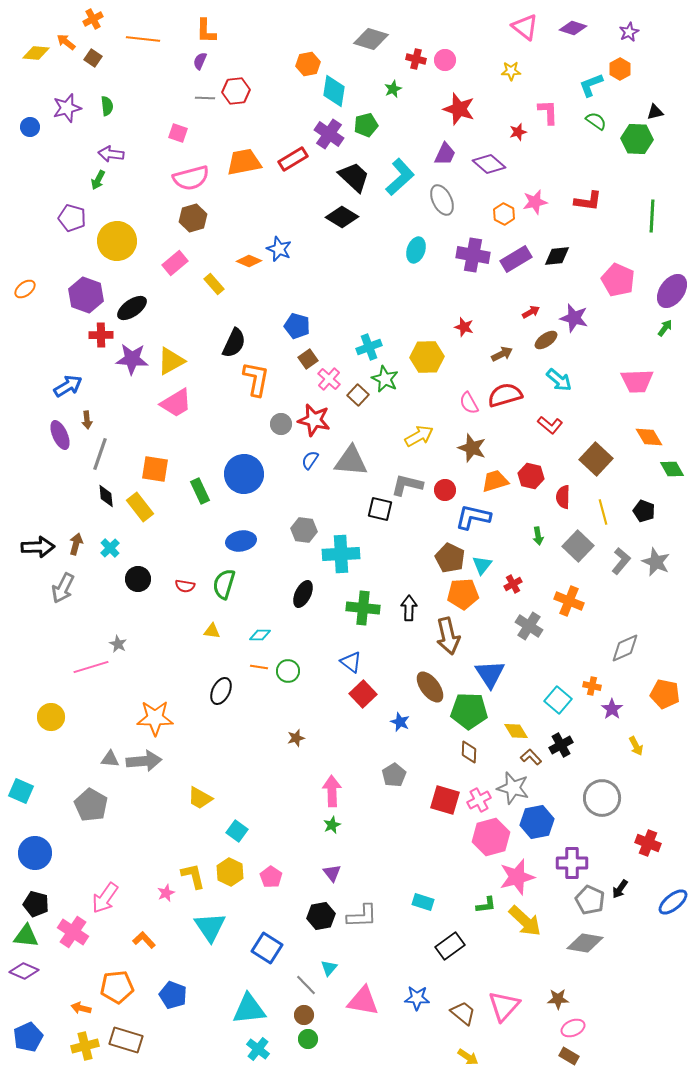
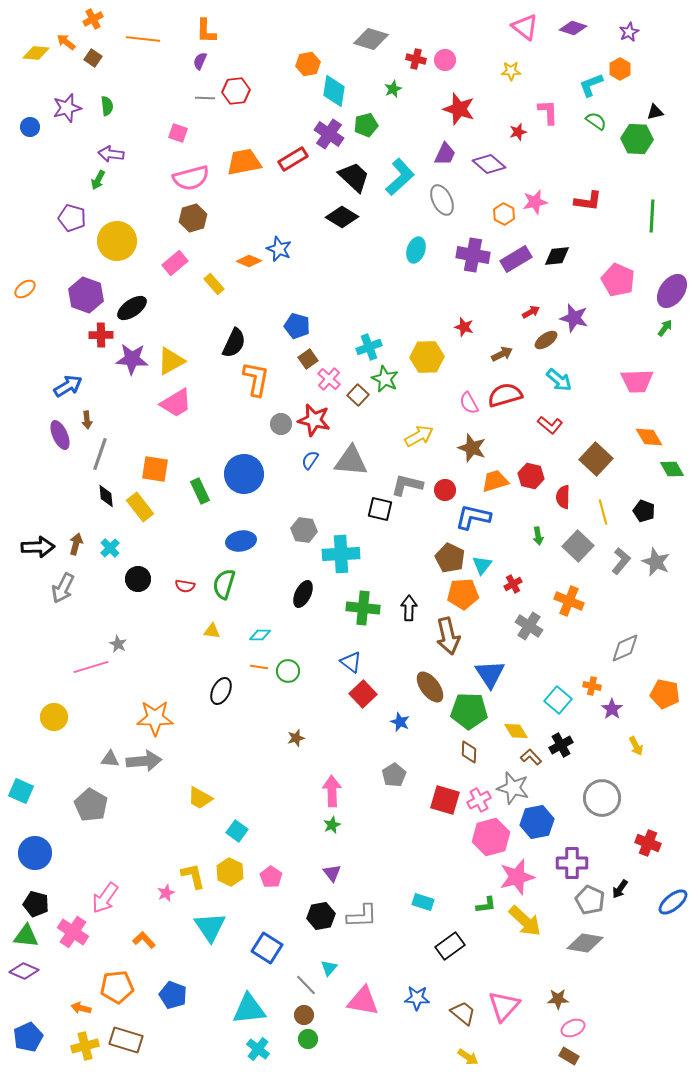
yellow circle at (51, 717): moved 3 px right
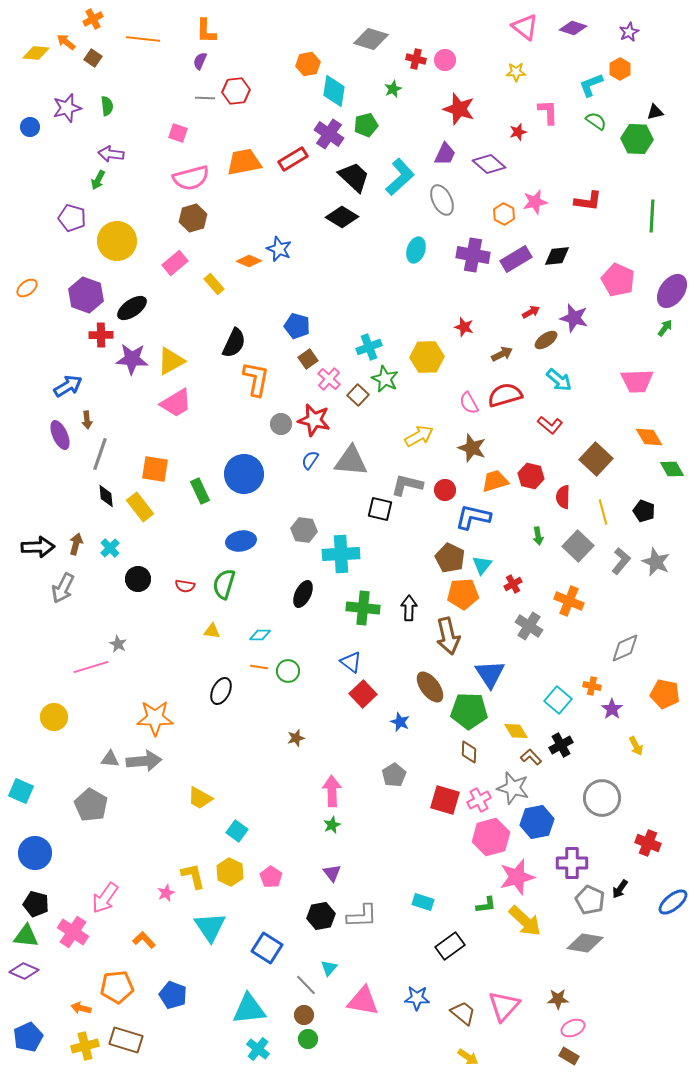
yellow star at (511, 71): moved 5 px right, 1 px down
orange ellipse at (25, 289): moved 2 px right, 1 px up
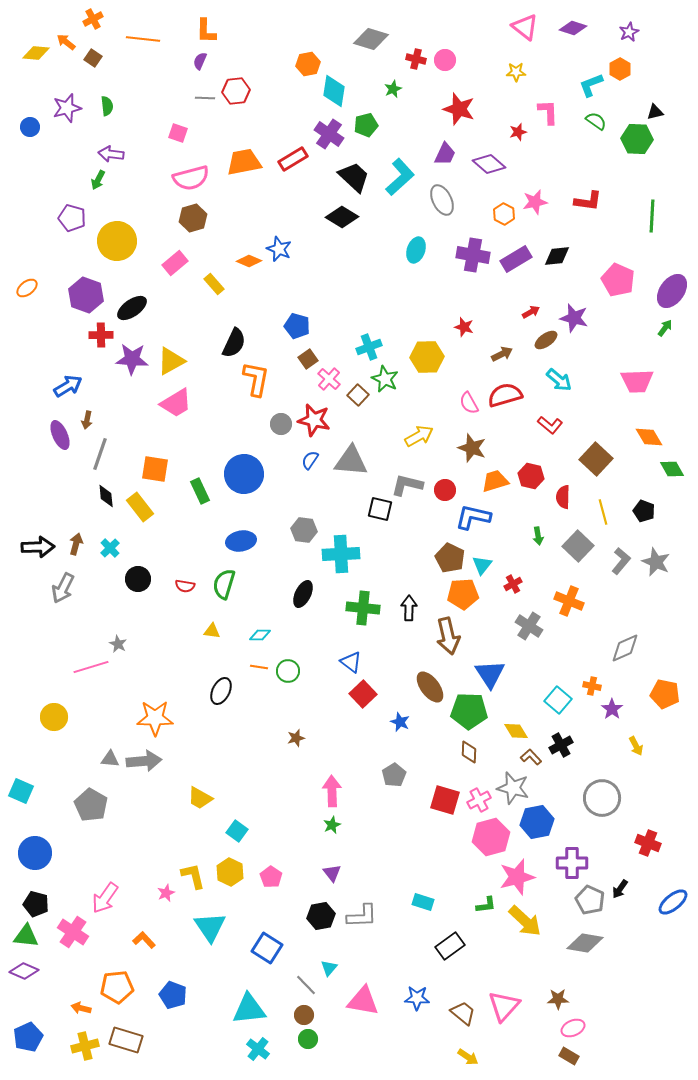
brown arrow at (87, 420): rotated 18 degrees clockwise
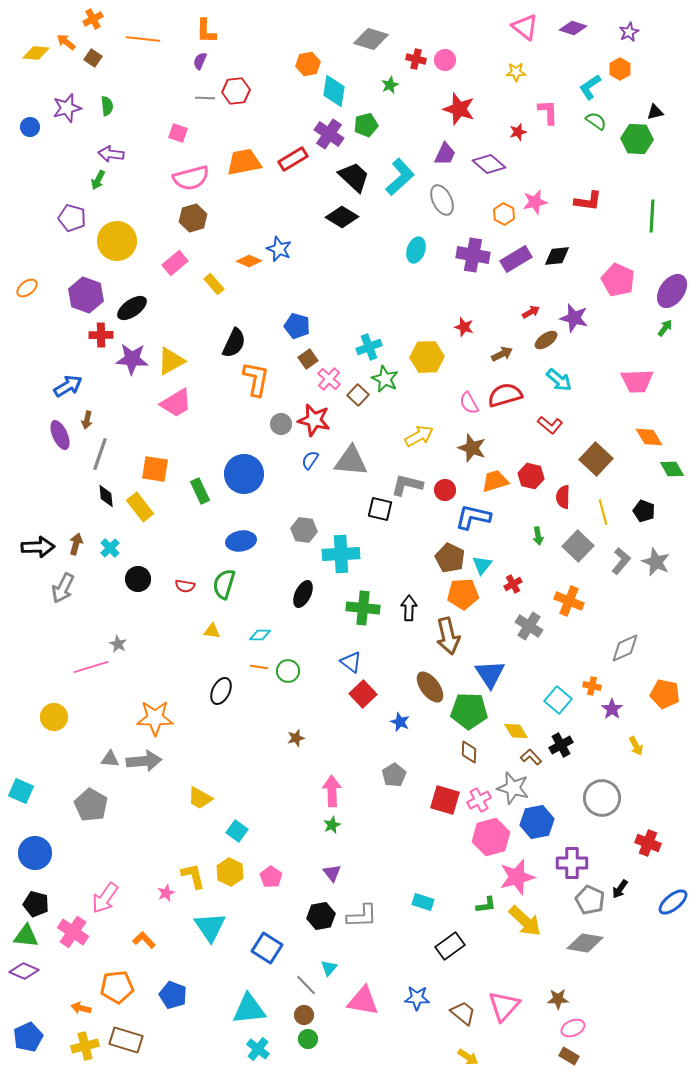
cyan L-shape at (591, 85): moved 1 px left, 2 px down; rotated 12 degrees counterclockwise
green star at (393, 89): moved 3 px left, 4 px up
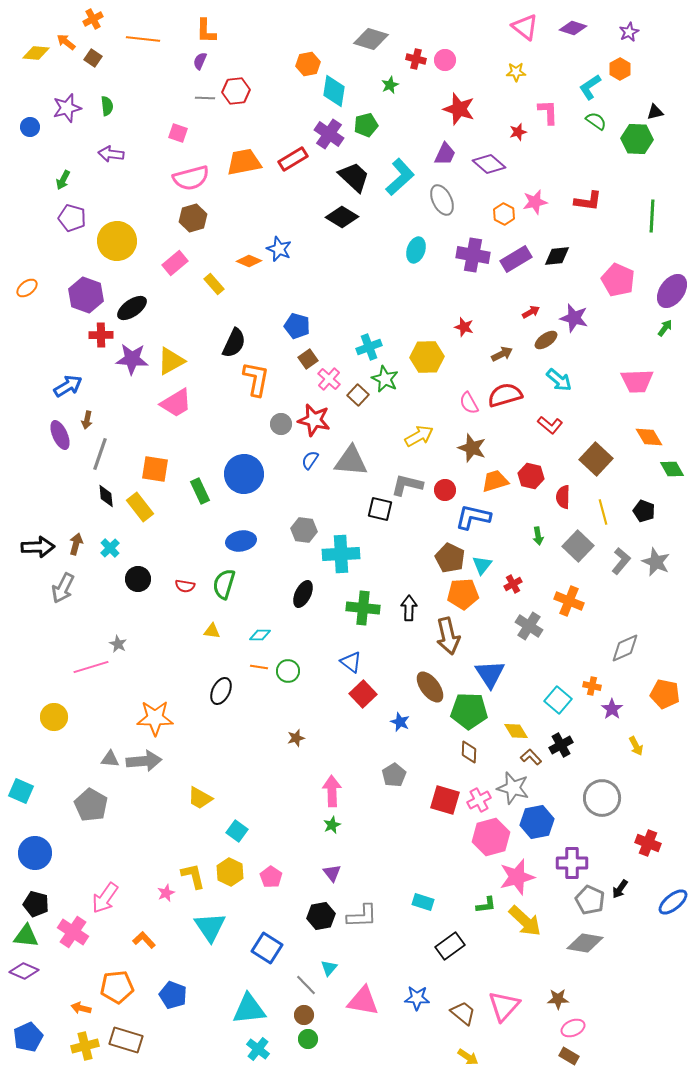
green arrow at (98, 180): moved 35 px left
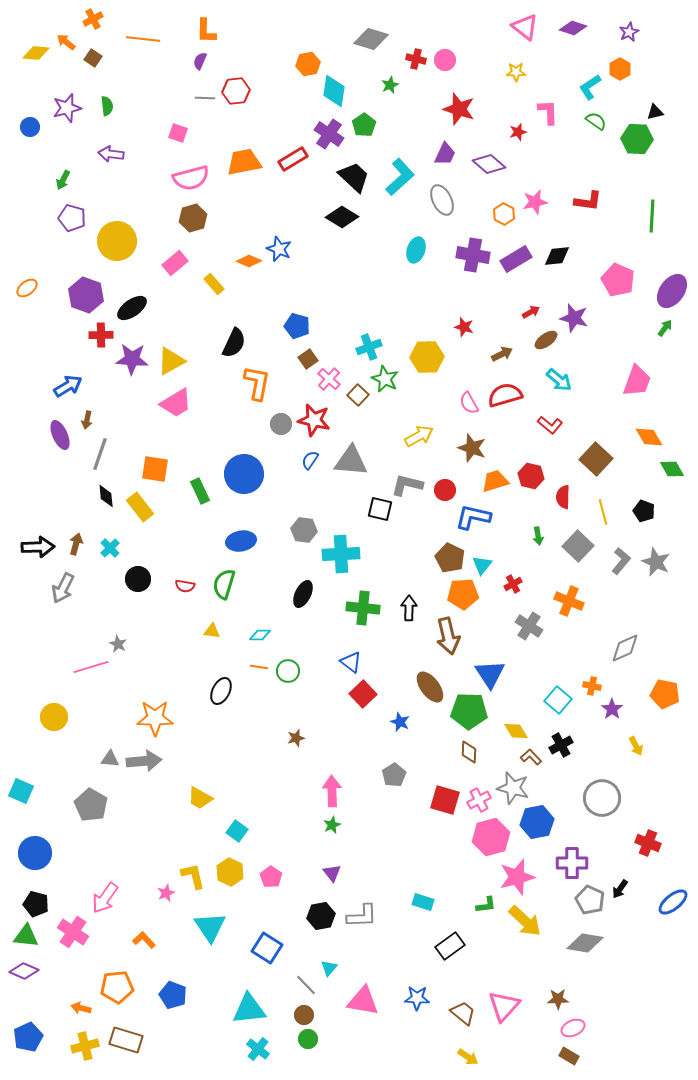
green pentagon at (366, 125): moved 2 px left; rotated 20 degrees counterclockwise
orange L-shape at (256, 379): moved 1 px right, 4 px down
pink trapezoid at (637, 381): rotated 68 degrees counterclockwise
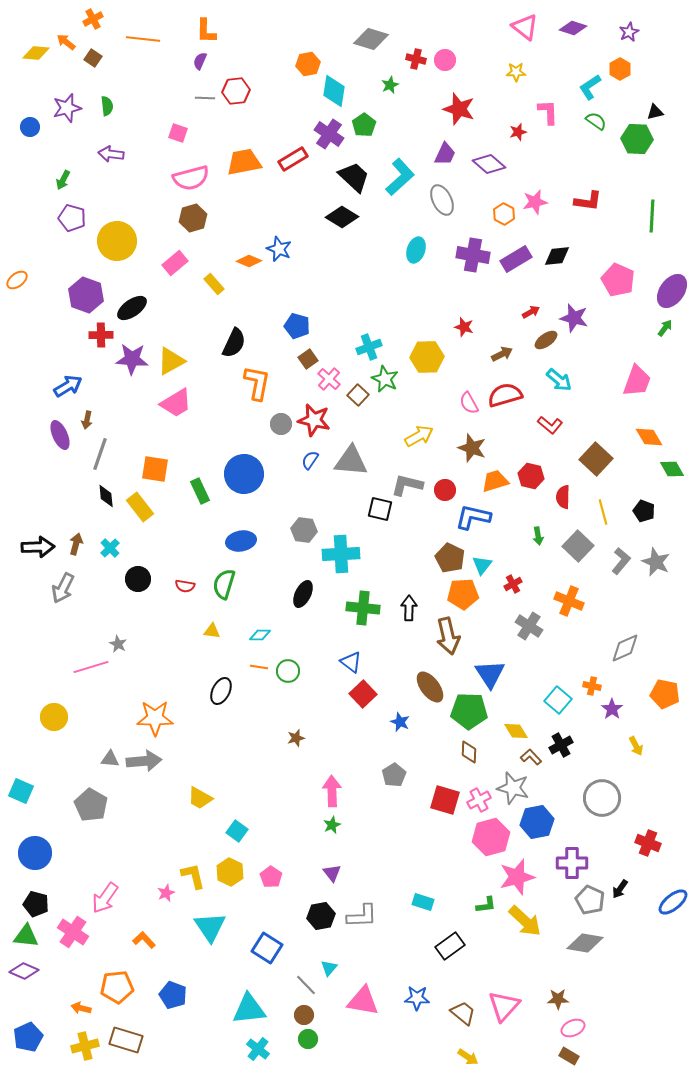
orange ellipse at (27, 288): moved 10 px left, 8 px up
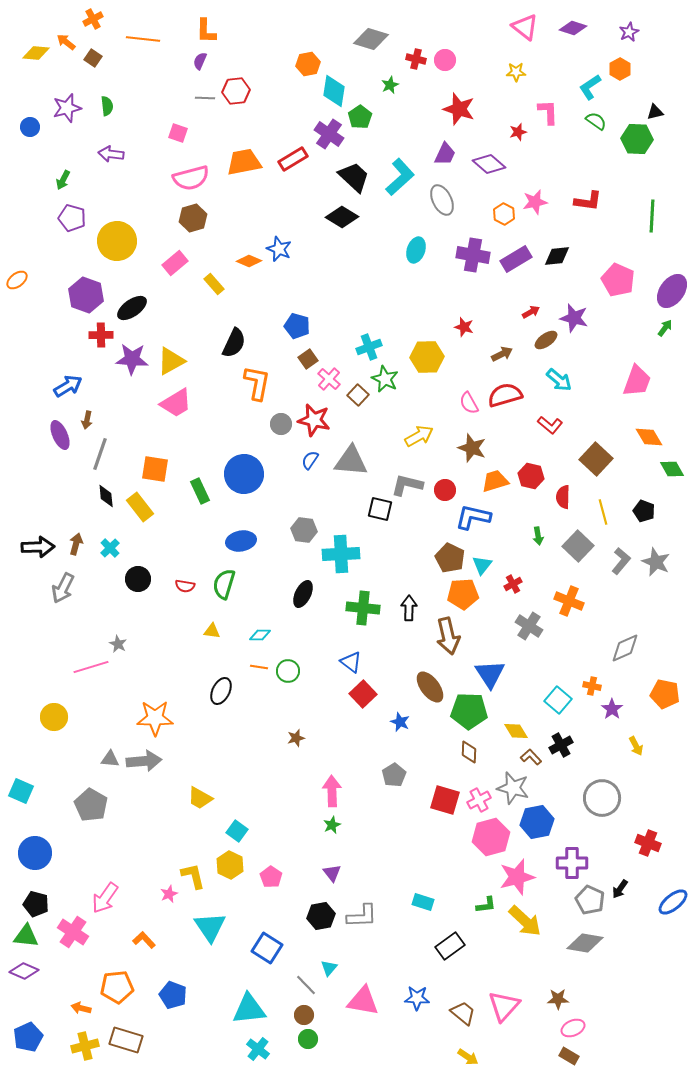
green pentagon at (364, 125): moved 4 px left, 8 px up
yellow hexagon at (230, 872): moved 7 px up
pink star at (166, 893): moved 3 px right, 1 px down
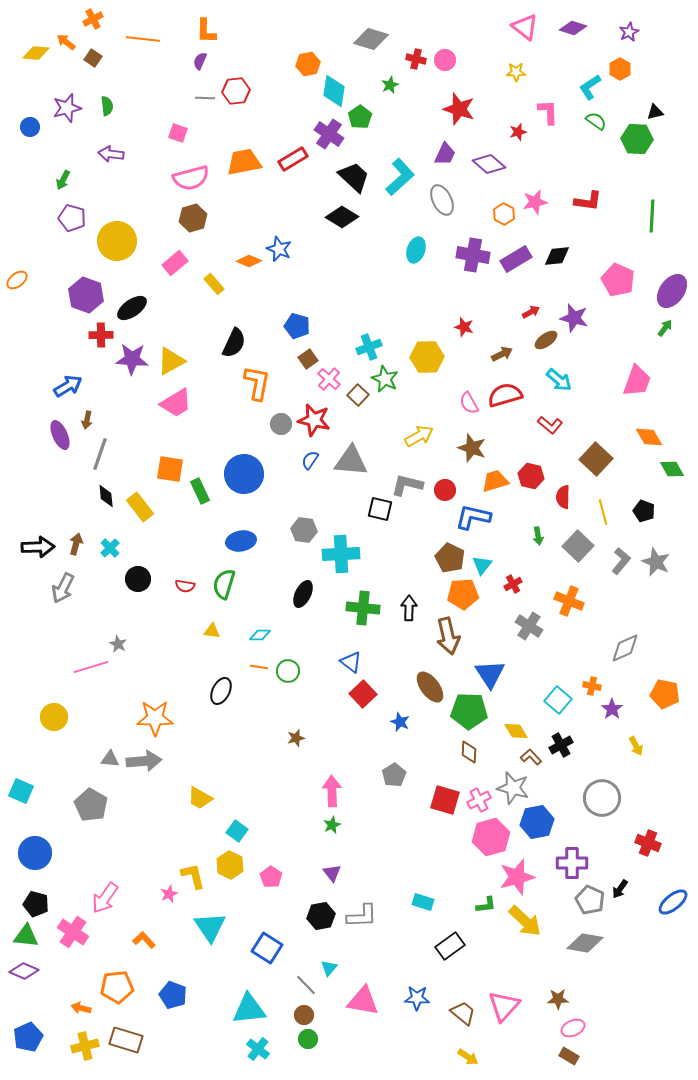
orange square at (155, 469): moved 15 px right
